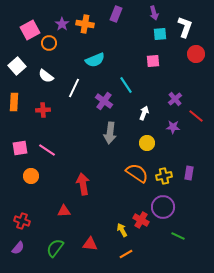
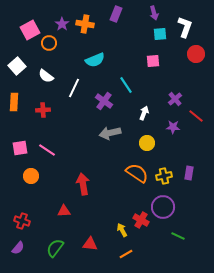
gray arrow at (110, 133): rotated 70 degrees clockwise
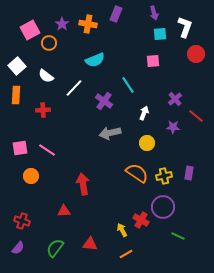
orange cross at (85, 24): moved 3 px right
cyan line at (126, 85): moved 2 px right
white line at (74, 88): rotated 18 degrees clockwise
orange rectangle at (14, 102): moved 2 px right, 7 px up
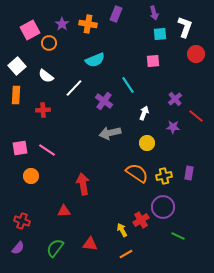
red cross at (141, 220): rotated 28 degrees clockwise
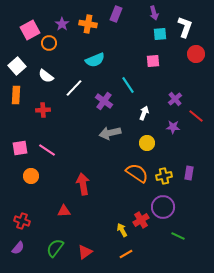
red triangle at (90, 244): moved 5 px left, 8 px down; rotated 42 degrees counterclockwise
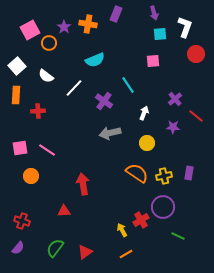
purple star at (62, 24): moved 2 px right, 3 px down
red cross at (43, 110): moved 5 px left, 1 px down
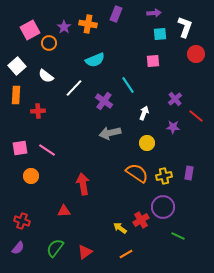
purple arrow at (154, 13): rotated 80 degrees counterclockwise
yellow arrow at (122, 230): moved 2 px left, 2 px up; rotated 24 degrees counterclockwise
